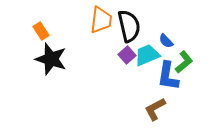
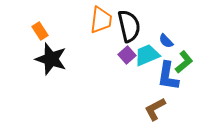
orange rectangle: moved 1 px left
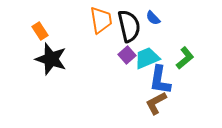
orange trapezoid: rotated 16 degrees counterclockwise
blue semicircle: moved 13 px left, 23 px up
cyan trapezoid: moved 3 px down
green L-shape: moved 1 px right, 4 px up
blue L-shape: moved 8 px left, 4 px down
brown L-shape: moved 1 px right, 6 px up
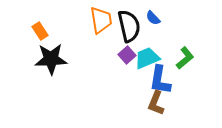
black star: rotated 20 degrees counterclockwise
brown L-shape: rotated 40 degrees counterclockwise
